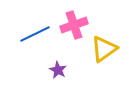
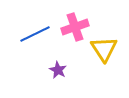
pink cross: moved 1 px right, 2 px down
yellow triangle: rotated 28 degrees counterclockwise
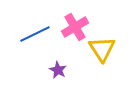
pink cross: rotated 12 degrees counterclockwise
yellow triangle: moved 2 px left
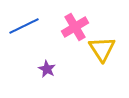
blue line: moved 11 px left, 8 px up
purple star: moved 11 px left, 1 px up
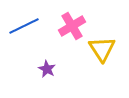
pink cross: moved 3 px left, 1 px up
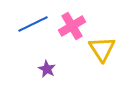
blue line: moved 9 px right, 2 px up
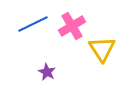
purple star: moved 3 px down
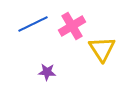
purple star: rotated 24 degrees counterclockwise
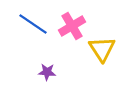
blue line: rotated 60 degrees clockwise
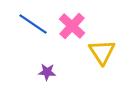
pink cross: rotated 16 degrees counterclockwise
yellow triangle: moved 3 px down
